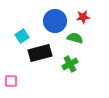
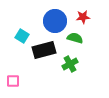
cyan square: rotated 24 degrees counterclockwise
black rectangle: moved 4 px right, 3 px up
pink square: moved 2 px right
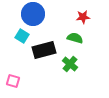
blue circle: moved 22 px left, 7 px up
green cross: rotated 21 degrees counterclockwise
pink square: rotated 16 degrees clockwise
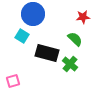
green semicircle: moved 1 px down; rotated 28 degrees clockwise
black rectangle: moved 3 px right, 3 px down; rotated 30 degrees clockwise
pink square: rotated 32 degrees counterclockwise
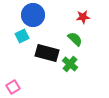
blue circle: moved 1 px down
cyan square: rotated 32 degrees clockwise
pink square: moved 6 px down; rotated 16 degrees counterclockwise
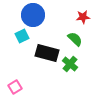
pink square: moved 2 px right
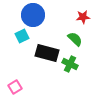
green cross: rotated 14 degrees counterclockwise
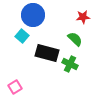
cyan square: rotated 24 degrees counterclockwise
